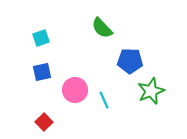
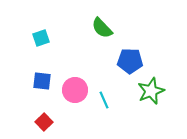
blue square: moved 9 px down; rotated 18 degrees clockwise
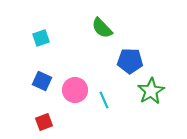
blue square: rotated 18 degrees clockwise
green star: rotated 8 degrees counterclockwise
red square: rotated 24 degrees clockwise
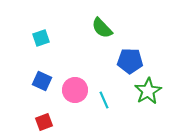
green star: moved 3 px left
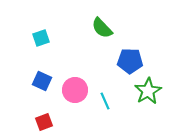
cyan line: moved 1 px right, 1 px down
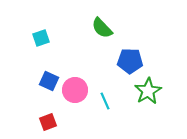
blue square: moved 7 px right
red square: moved 4 px right
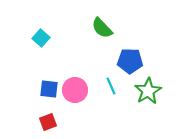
cyan square: rotated 30 degrees counterclockwise
blue square: moved 8 px down; rotated 18 degrees counterclockwise
cyan line: moved 6 px right, 15 px up
